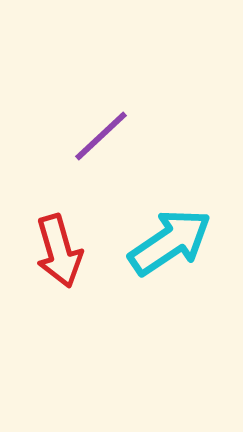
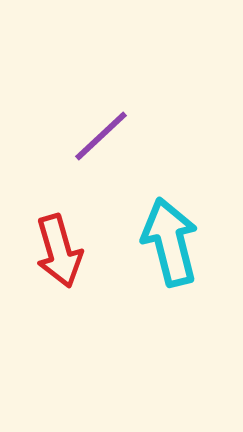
cyan arrow: rotated 70 degrees counterclockwise
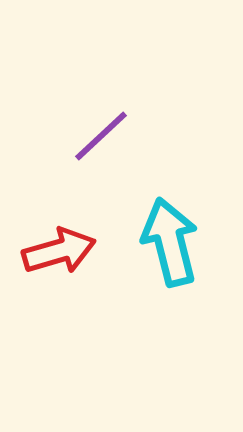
red arrow: rotated 90 degrees counterclockwise
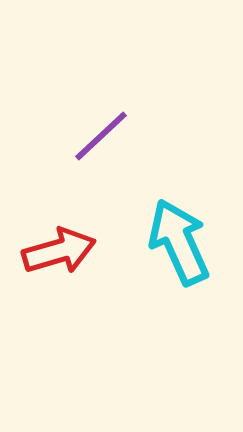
cyan arrow: moved 9 px right; rotated 10 degrees counterclockwise
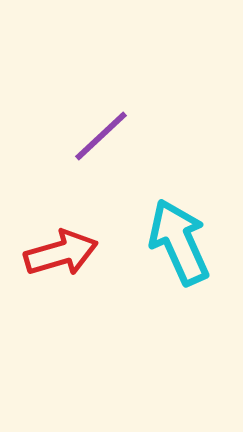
red arrow: moved 2 px right, 2 px down
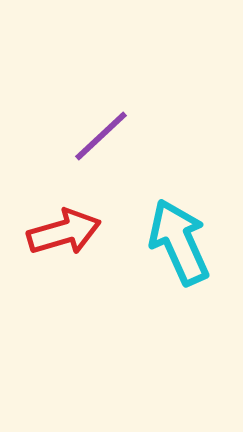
red arrow: moved 3 px right, 21 px up
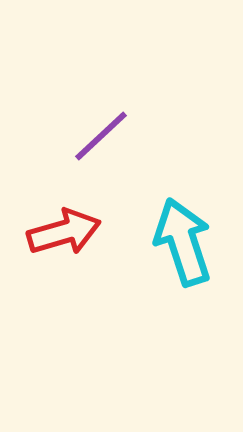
cyan arrow: moved 4 px right; rotated 6 degrees clockwise
